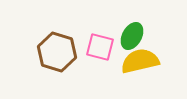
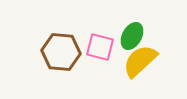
brown hexagon: moved 4 px right; rotated 12 degrees counterclockwise
yellow semicircle: rotated 30 degrees counterclockwise
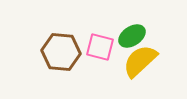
green ellipse: rotated 28 degrees clockwise
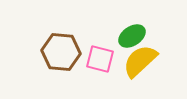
pink square: moved 12 px down
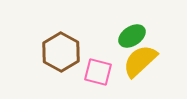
brown hexagon: rotated 24 degrees clockwise
pink square: moved 2 px left, 13 px down
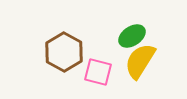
brown hexagon: moved 3 px right
yellow semicircle: rotated 15 degrees counterclockwise
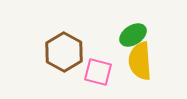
green ellipse: moved 1 px right, 1 px up
yellow semicircle: rotated 36 degrees counterclockwise
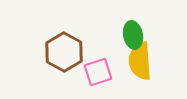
green ellipse: rotated 68 degrees counterclockwise
pink square: rotated 32 degrees counterclockwise
